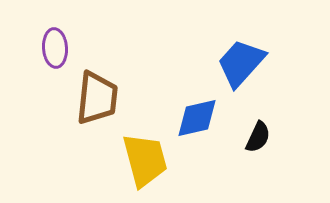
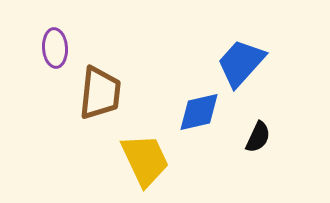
brown trapezoid: moved 3 px right, 5 px up
blue diamond: moved 2 px right, 6 px up
yellow trapezoid: rotated 10 degrees counterclockwise
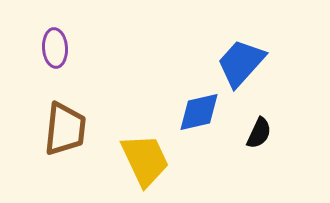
brown trapezoid: moved 35 px left, 36 px down
black semicircle: moved 1 px right, 4 px up
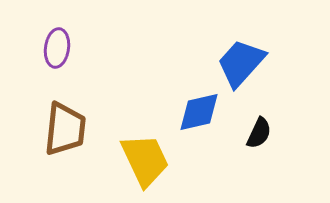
purple ellipse: moved 2 px right; rotated 12 degrees clockwise
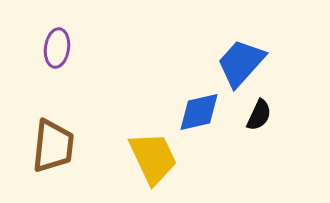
brown trapezoid: moved 12 px left, 17 px down
black semicircle: moved 18 px up
yellow trapezoid: moved 8 px right, 2 px up
